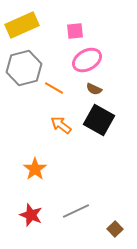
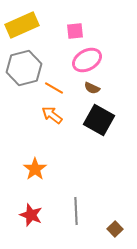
brown semicircle: moved 2 px left, 1 px up
orange arrow: moved 9 px left, 10 px up
gray line: rotated 68 degrees counterclockwise
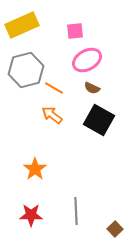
gray hexagon: moved 2 px right, 2 px down
red star: rotated 20 degrees counterclockwise
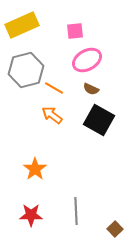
brown semicircle: moved 1 px left, 1 px down
